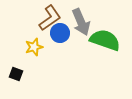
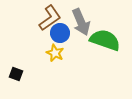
yellow star: moved 21 px right, 6 px down; rotated 30 degrees counterclockwise
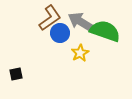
gray arrow: rotated 144 degrees clockwise
green semicircle: moved 9 px up
yellow star: moved 25 px right; rotated 18 degrees clockwise
black square: rotated 32 degrees counterclockwise
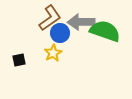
gray arrow: rotated 32 degrees counterclockwise
yellow star: moved 27 px left
black square: moved 3 px right, 14 px up
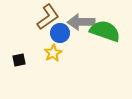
brown L-shape: moved 2 px left, 1 px up
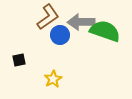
blue circle: moved 2 px down
yellow star: moved 26 px down
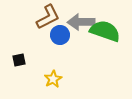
brown L-shape: rotated 8 degrees clockwise
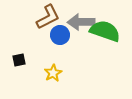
yellow star: moved 6 px up
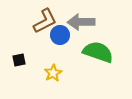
brown L-shape: moved 3 px left, 4 px down
green semicircle: moved 7 px left, 21 px down
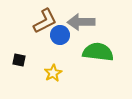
green semicircle: rotated 12 degrees counterclockwise
black square: rotated 24 degrees clockwise
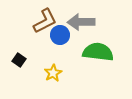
black square: rotated 24 degrees clockwise
